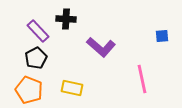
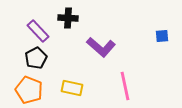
black cross: moved 2 px right, 1 px up
pink line: moved 17 px left, 7 px down
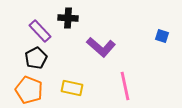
purple rectangle: moved 2 px right
blue square: rotated 24 degrees clockwise
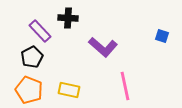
purple L-shape: moved 2 px right
black pentagon: moved 4 px left, 1 px up
yellow rectangle: moved 3 px left, 2 px down
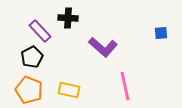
blue square: moved 1 px left, 3 px up; rotated 24 degrees counterclockwise
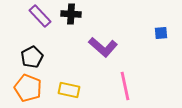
black cross: moved 3 px right, 4 px up
purple rectangle: moved 15 px up
orange pentagon: moved 1 px left, 2 px up
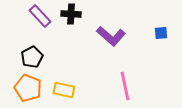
purple L-shape: moved 8 px right, 11 px up
yellow rectangle: moved 5 px left
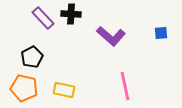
purple rectangle: moved 3 px right, 2 px down
orange pentagon: moved 4 px left; rotated 8 degrees counterclockwise
